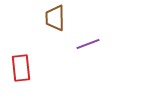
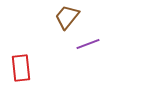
brown trapezoid: moved 12 px right, 1 px up; rotated 40 degrees clockwise
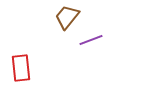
purple line: moved 3 px right, 4 px up
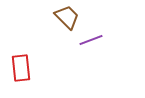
brown trapezoid: rotated 96 degrees clockwise
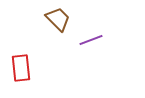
brown trapezoid: moved 9 px left, 2 px down
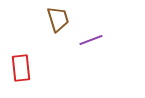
brown trapezoid: rotated 28 degrees clockwise
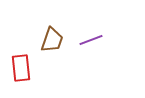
brown trapezoid: moved 6 px left, 21 px down; rotated 36 degrees clockwise
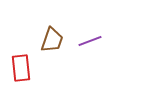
purple line: moved 1 px left, 1 px down
